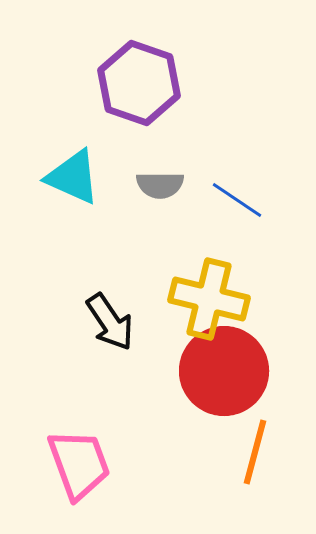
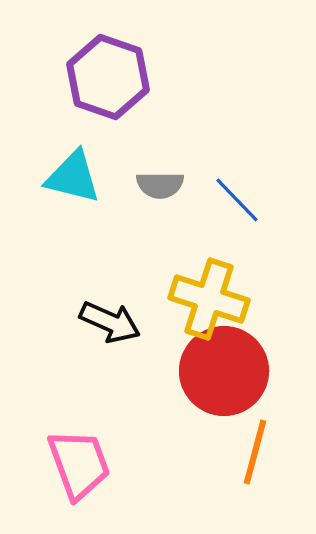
purple hexagon: moved 31 px left, 6 px up
cyan triangle: rotated 10 degrees counterclockwise
blue line: rotated 12 degrees clockwise
yellow cross: rotated 4 degrees clockwise
black arrow: rotated 32 degrees counterclockwise
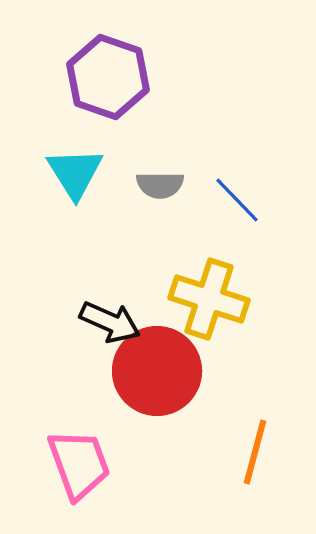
cyan triangle: moved 2 px right, 4 px up; rotated 44 degrees clockwise
red circle: moved 67 px left
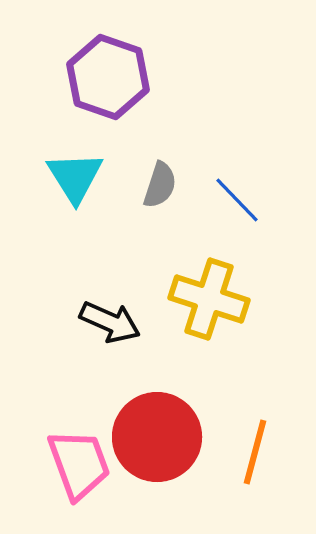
cyan triangle: moved 4 px down
gray semicircle: rotated 72 degrees counterclockwise
red circle: moved 66 px down
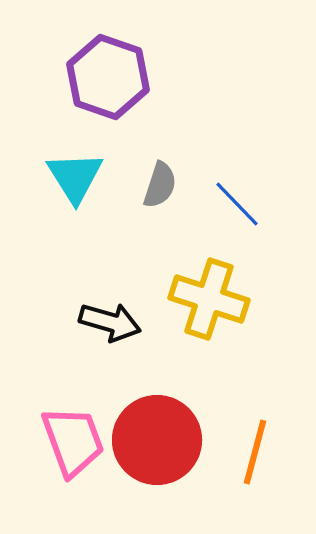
blue line: moved 4 px down
black arrow: rotated 8 degrees counterclockwise
red circle: moved 3 px down
pink trapezoid: moved 6 px left, 23 px up
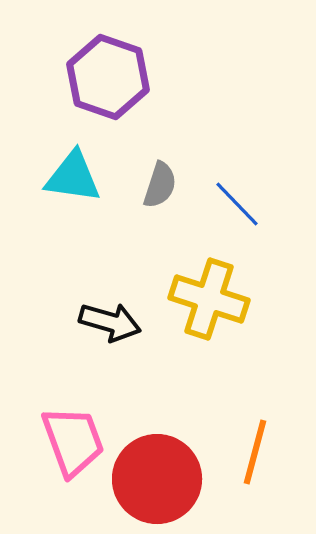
cyan triangle: moved 2 px left; rotated 50 degrees counterclockwise
red circle: moved 39 px down
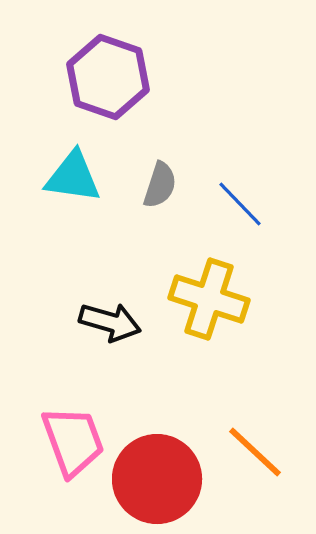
blue line: moved 3 px right
orange line: rotated 62 degrees counterclockwise
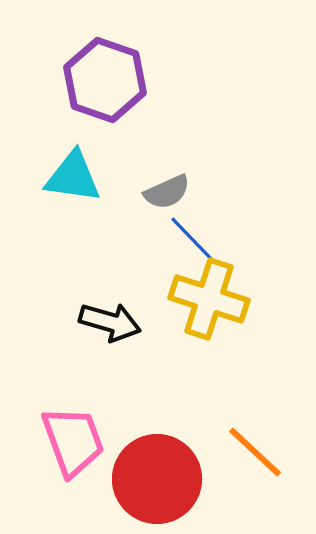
purple hexagon: moved 3 px left, 3 px down
gray semicircle: moved 7 px right, 7 px down; rotated 48 degrees clockwise
blue line: moved 48 px left, 35 px down
